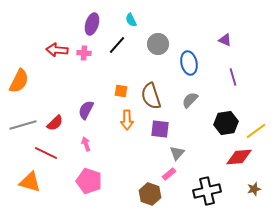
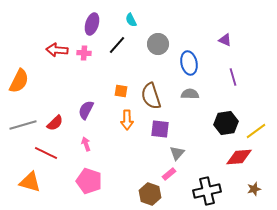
gray semicircle: moved 6 px up; rotated 48 degrees clockwise
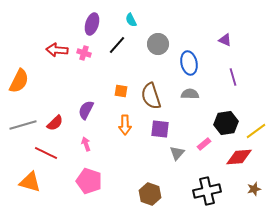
pink cross: rotated 16 degrees clockwise
orange arrow: moved 2 px left, 5 px down
pink rectangle: moved 35 px right, 30 px up
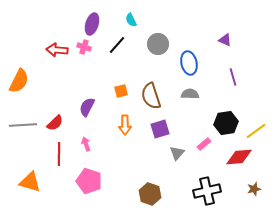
pink cross: moved 6 px up
orange square: rotated 24 degrees counterclockwise
purple semicircle: moved 1 px right, 3 px up
gray line: rotated 12 degrees clockwise
purple square: rotated 24 degrees counterclockwise
red line: moved 13 px right, 1 px down; rotated 65 degrees clockwise
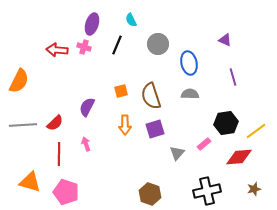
black line: rotated 18 degrees counterclockwise
purple square: moved 5 px left
pink pentagon: moved 23 px left, 11 px down
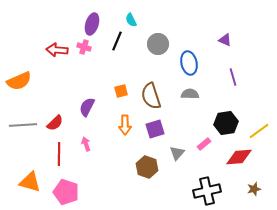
black line: moved 4 px up
orange semicircle: rotated 40 degrees clockwise
yellow line: moved 3 px right
brown hexagon: moved 3 px left, 27 px up
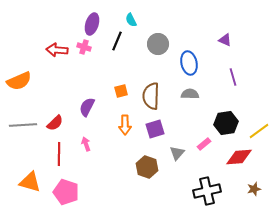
brown semicircle: rotated 20 degrees clockwise
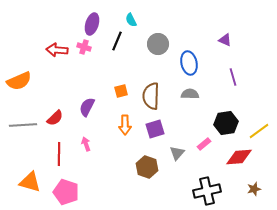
red semicircle: moved 5 px up
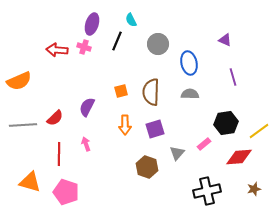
brown semicircle: moved 4 px up
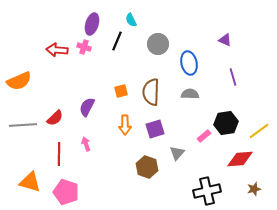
pink rectangle: moved 8 px up
red diamond: moved 1 px right, 2 px down
